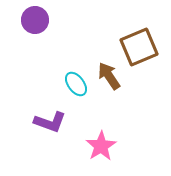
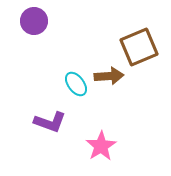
purple circle: moved 1 px left, 1 px down
brown arrow: rotated 120 degrees clockwise
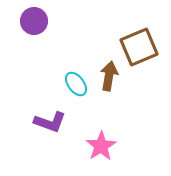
brown arrow: rotated 76 degrees counterclockwise
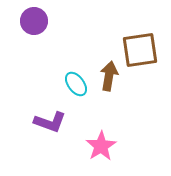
brown square: moved 1 px right, 3 px down; rotated 15 degrees clockwise
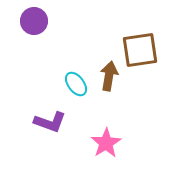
pink star: moved 5 px right, 3 px up
